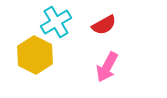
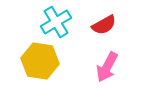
yellow hexagon: moved 5 px right, 6 px down; rotated 18 degrees counterclockwise
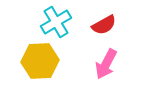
yellow hexagon: rotated 12 degrees counterclockwise
pink arrow: moved 1 px left, 3 px up
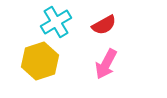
yellow hexagon: rotated 15 degrees counterclockwise
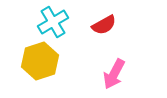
cyan cross: moved 3 px left
pink arrow: moved 8 px right, 10 px down
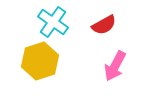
cyan cross: rotated 24 degrees counterclockwise
pink arrow: moved 1 px right, 8 px up
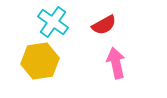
yellow hexagon: rotated 9 degrees clockwise
pink arrow: moved 1 px right, 3 px up; rotated 140 degrees clockwise
